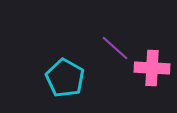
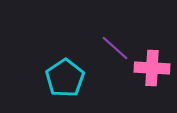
cyan pentagon: rotated 9 degrees clockwise
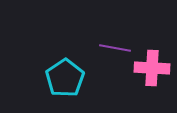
purple line: rotated 32 degrees counterclockwise
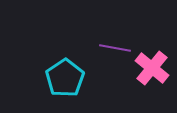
pink cross: rotated 36 degrees clockwise
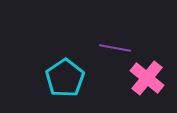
pink cross: moved 5 px left, 10 px down
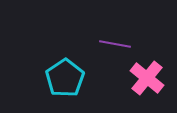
purple line: moved 4 px up
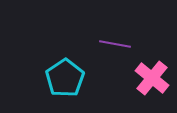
pink cross: moved 5 px right
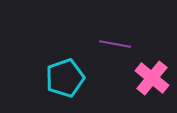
cyan pentagon: rotated 15 degrees clockwise
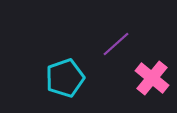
purple line: moved 1 px right; rotated 52 degrees counterclockwise
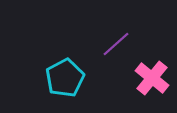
cyan pentagon: rotated 9 degrees counterclockwise
